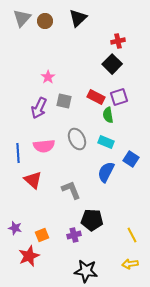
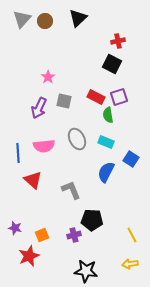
gray triangle: moved 1 px down
black square: rotated 18 degrees counterclockwise
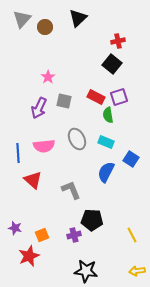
brown circle: moved 6 px down
black square: rotated 12 degrees clockwise
yellow arrow: moved 7 px right, 7 px down
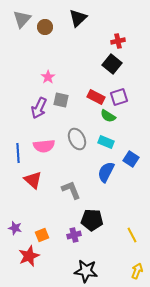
gray square: moved 3 px left, 1 px up
green semicircle: moved 1 px down; rotated 49 degrees counterclockwise
yellow arrow: rotated 119 degrees clockwise
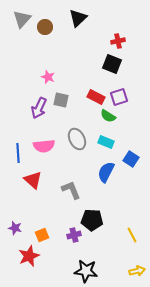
black square: rotated 18 degrees counterclockwise
pink star: rotated 16 degrees counterclockwise
yellow arrow: rotated 56 degrees clockwise
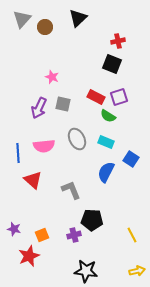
pink star: moved 4 px right
gray square: moved 2 px right, 4 px down
purple star: moved 1 px left, 1 px down
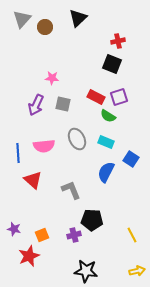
pink star: moved 1 px down; rotated 16 degrees counterclockwise
purple arrow: moved 3 px left, 3 px up
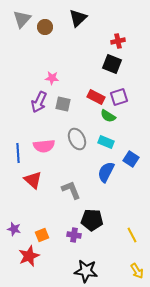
purple arrow: moved 3 px right, 3 px up
purple cross: rotated 24 degrees clockwise
yellow arrow: rotated 70 degrees clockwise
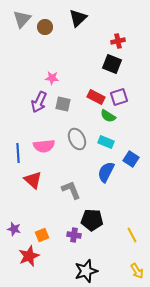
black star: rotated 25 degrees counterclockwise
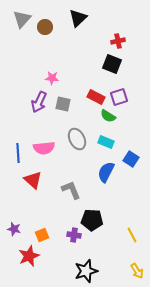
pink semicircle: moved 2 px down
